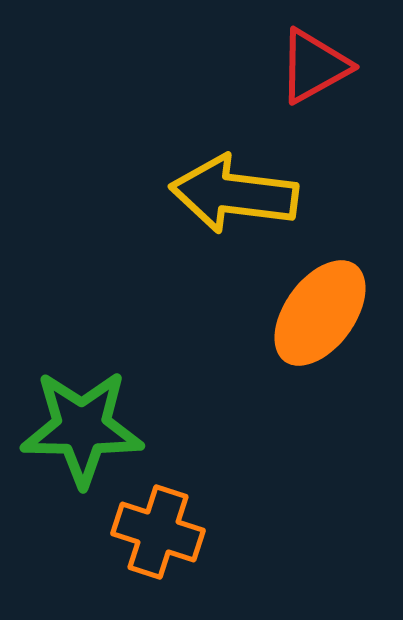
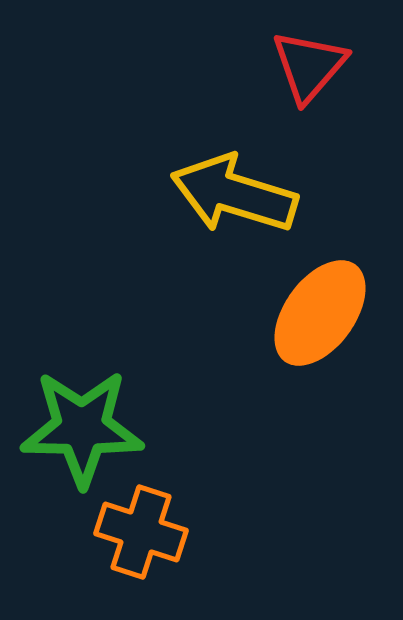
red triangle: moved 5 px left; rotated 20 degrees counterclockwise
yellow arrow: rotated 10 degrees clockwise
orange cross: moved 17 px left
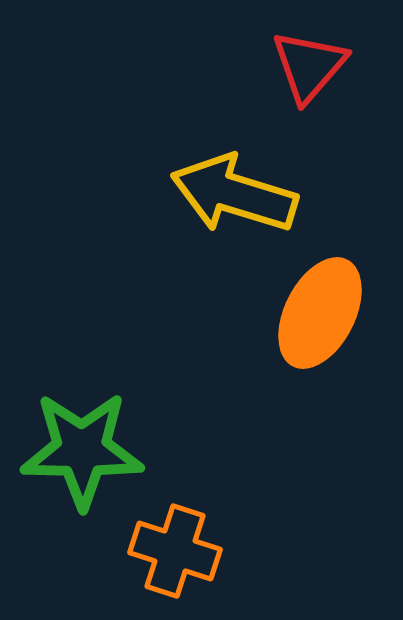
orange ellipse: rotated 9 degrees counterclockwise
green star: moved 22 px down
orange cross: moved 34 px right, 19 px down
